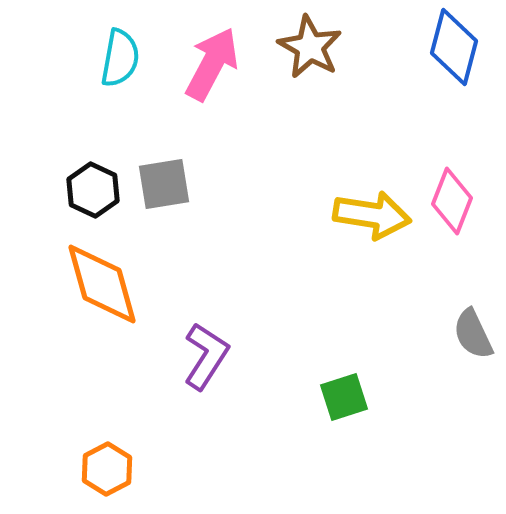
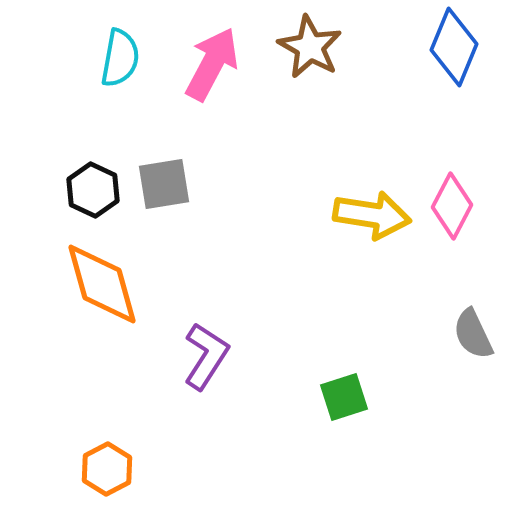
blue diamond: rotated 8 degrees clockwise
pink diamond: moved 5 px down; rotated 6 degrees clockwise
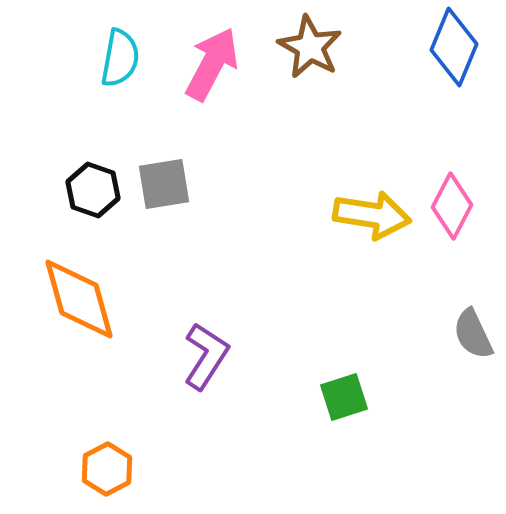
black hexagon: rotated 6 degrees counterclockwise
orange diamond: moved 23 px left, 15 px down
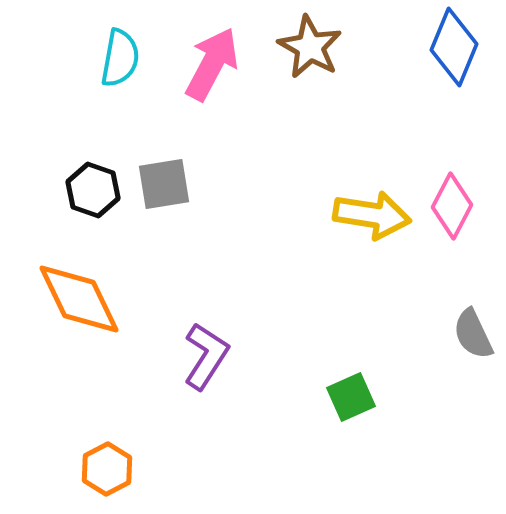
orange diamond: rotated 10 degrees counterclockwise
green square: moved 7 px right; rotated 6 degrees counterclockwise
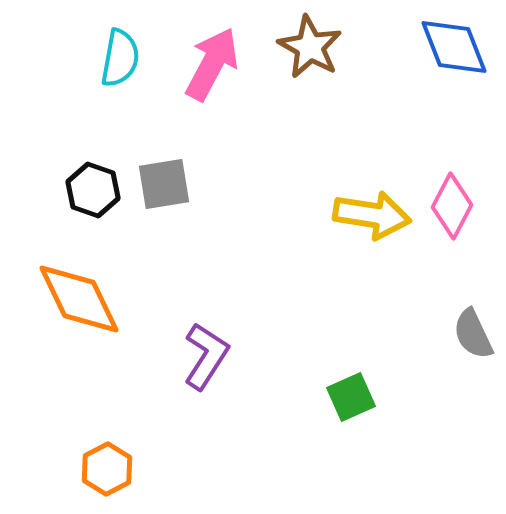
blue diamond: rotated 44 degrees counterclockwise
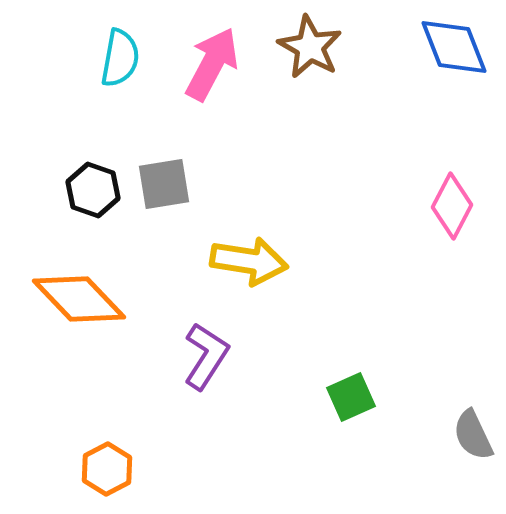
yellow arrow: moved 123 px left, 46 px down
orange diamond: rotated 18 degrees counterclockwise
gray semicircle: moved 101 px down
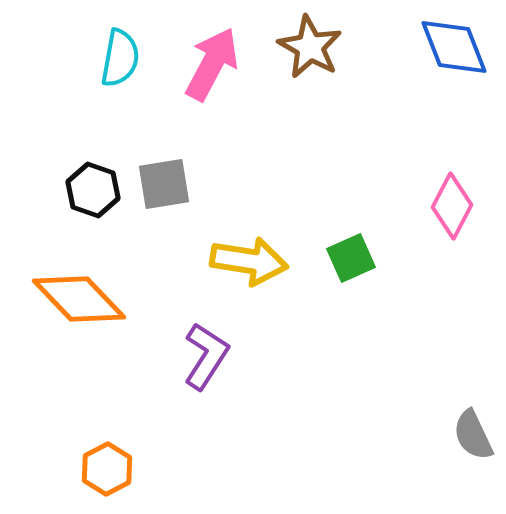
green square: moved 139 px up
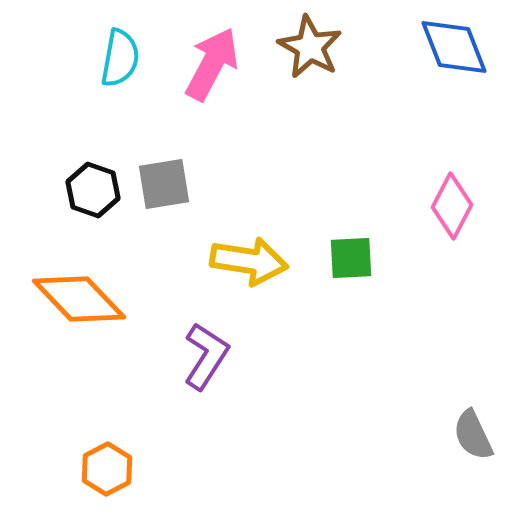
green square: rotated 21 degrees clockwise
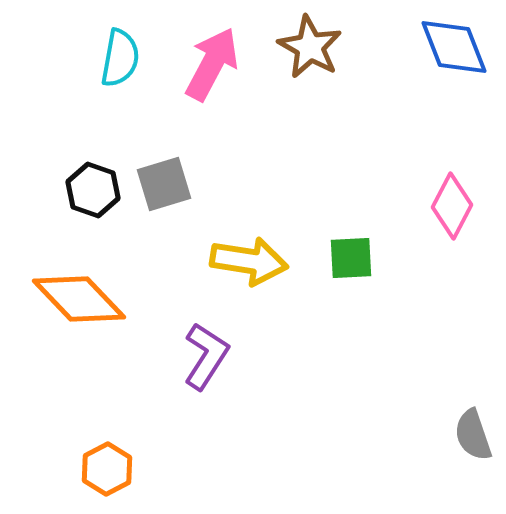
gray square: rotated 8 degrees counterclockwise
gray semicircle: rotated 6 degrees clockwise
